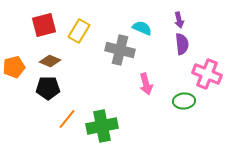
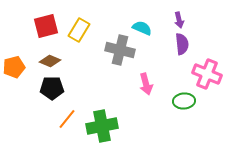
red square: moved 2 px right, 1 px down
yellow rectangle: moved 1 px up
black pentagon: moved 4 px right
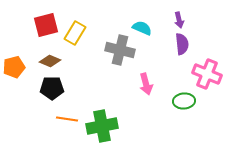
red square: moved 1 px up
yellow rectangle: moved 4 px left, 3 px down
orange line: rotated 60 degrees clockwise
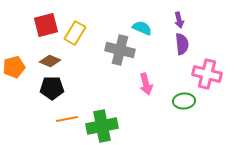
pink cross: rotated 8 degrees counterclockwise
orange line: rotated 20 degrees counterclockwise
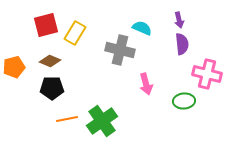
green cross: moved 5 px up; rotated 24 degrees counterclockwise
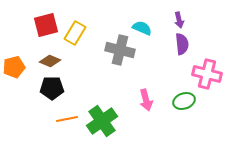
pink arrow: moved 16 px down
green ellipse: rotated 15 degrees counterclockwise
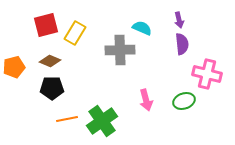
gray cross: rotated 16 degrees counterclockwise
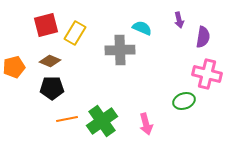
purple semicircle: moved 21 px right, 7 px up; rotated 15 degrees clockwise
pink arrow: moved 24 px down
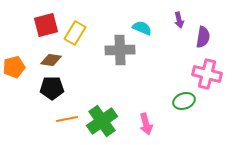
brown diamond: moved 1 px right, 1 px up; rotated 15 degrees counterclockwise
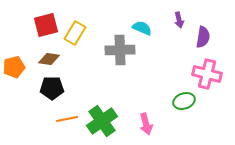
brown diamond: moved 2 px left, 1 px up
